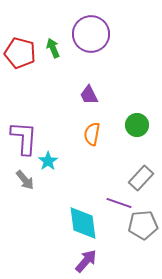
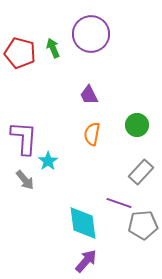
gray rectangle: moved 6 px up
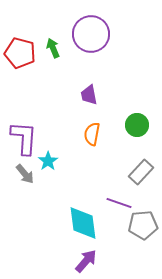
purple trapezoid: rotated 15 degrees clockwise
gray arrow: moved 6 px up
